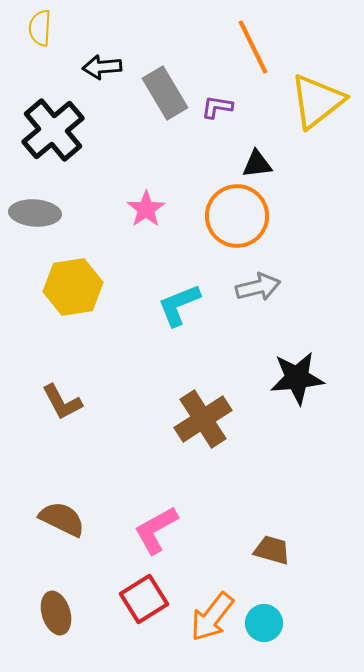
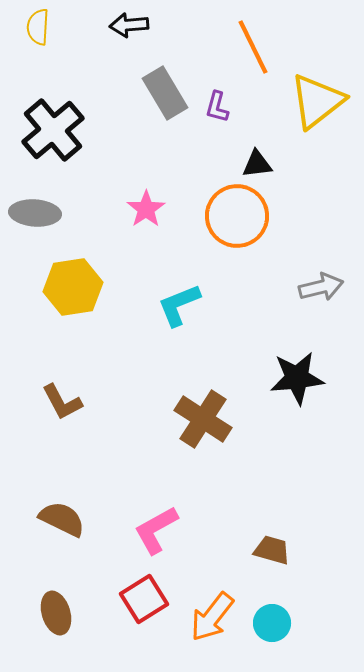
yellow semicircle: moved 2 px left, 1 px up
black arrow: moved 27 px right, 42 px up
purple L-shape: rotated 84 degrees counterclockwise
gray arrow: moved 63 px right
brown cross: rotated 24 degrees counterclockwise
cyan circle: moved 8 px right
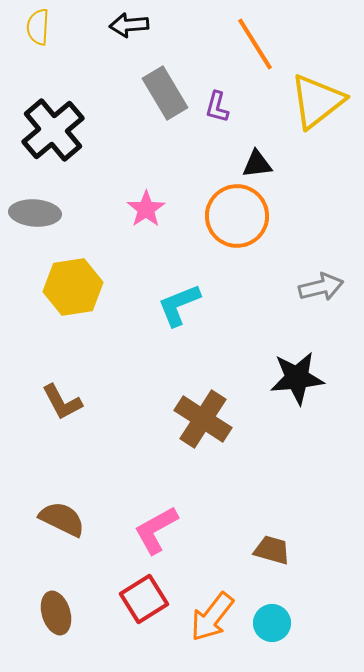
orange line: moved 2 px right, 3 px up; rotated 6 degrees counterclockwise
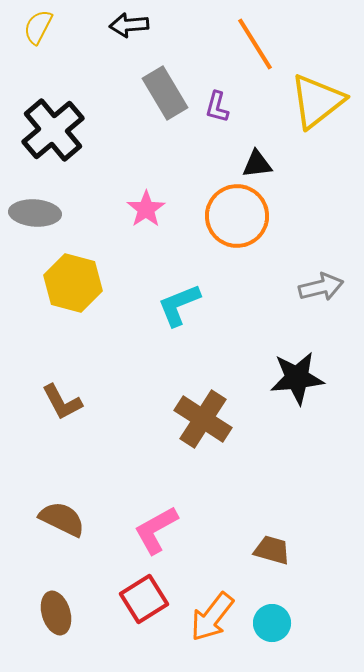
yellow semicircle: rotated 24 degrees clockwise
yellow hexagon: moved 4 px up; rotated 24 degrees clockwise
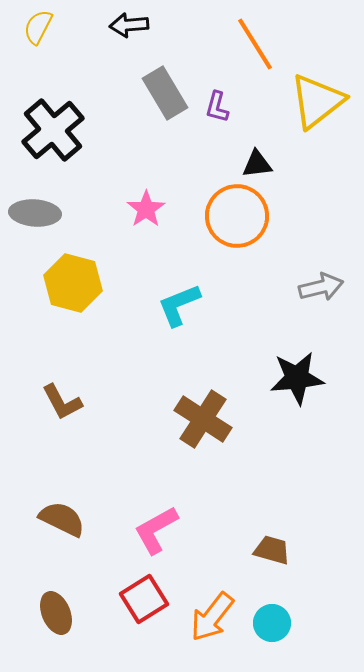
brown ellipse: rotated 6 degrees counterclockwise
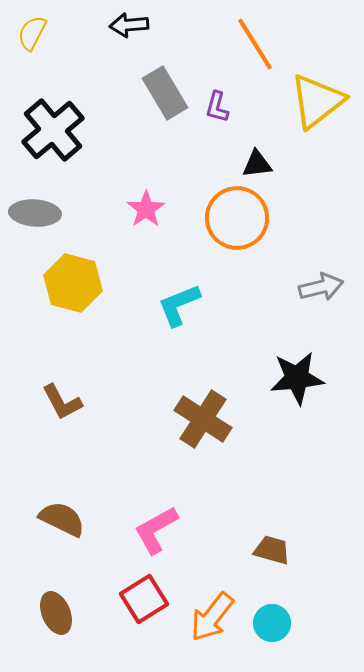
yellow semicircle: moved 6 px left, 6 px down
orange circle: moved 2 px down
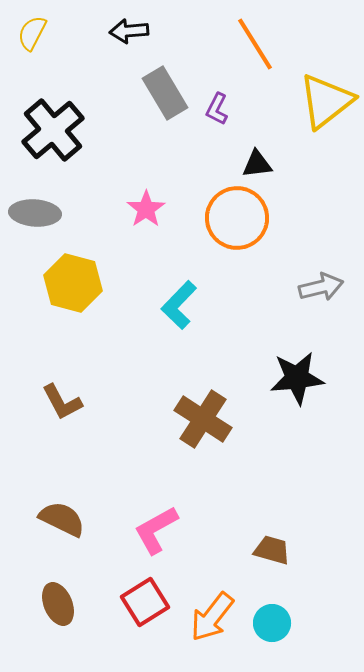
black arrow: moved 6 px down
yellow triangle: moved 9 px right
purple L-shape: moved 2 px down; rotated 12 degrees clockwise
cyan L-shape: rotated 24 degrees counterclockwise
red square: moved 1 px right, 3 px down
brown ellipse: moved 2 px right, 9 px up
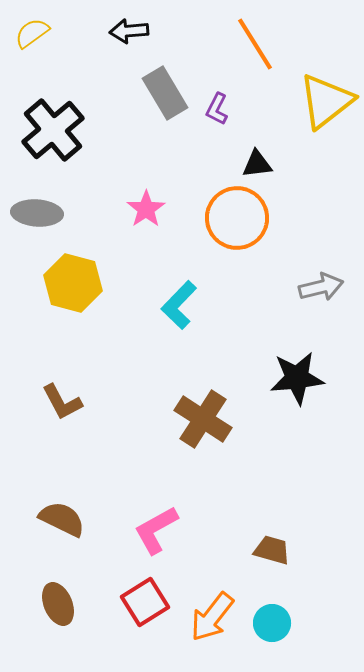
yellow semicircle: rotated 27 degrees clockwise
gray ellipse: moved 2 px right
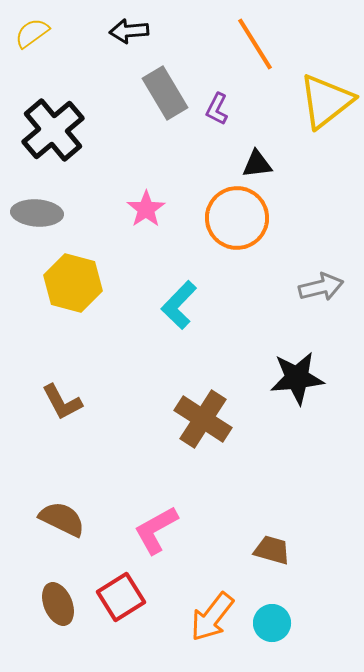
red square: moved 24 px left, 5 px up
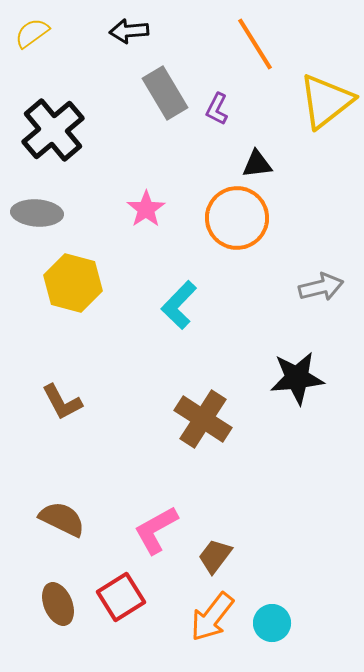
brown trapezoid: moved 57 px left, 6 px down; rotated 69 degrees counterclockwise
